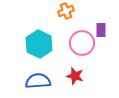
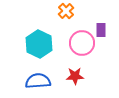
orange cross: rotated 21 degrees counterclockwise
red star: rotated 18 degrees counterclockwise
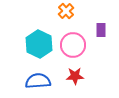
pink circle: moved 9 px left, 2 px down
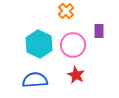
purple rectangle: moved 2 px left, 1 px down
red star: moved 1 px right, 1 px up; rotated 30 degrees clockwise
blue semicircle: moved 3 px left, 1 px up
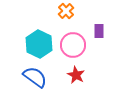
blue semicircle: moved 3 px up; rotated 40 degrees clockwise
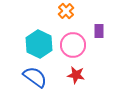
red star: rotated 18 degrees counterclockwise
